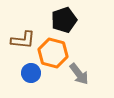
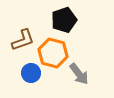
brown L-shape: rotated 25 degrees counterclockwise
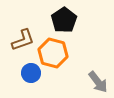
black pentagon: rotated 15 degrees counterclockwise
gray arrow: moved 19 px right, 8 px down
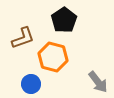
brown L-shape: moved 2 px up
orange hexagon: moved 4 px down
blue circle: moved 11 px down
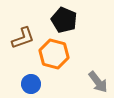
black pentagon: rotated 15 degrees counterclockwise
orange hexagon: moved 1 px right, 3 px up
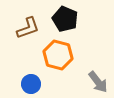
black pentagon: moved 1 px right, 1 px up
brown L-shape: moved 5 px right, 10 px up
orange hexagon: moved 4 px right, 1 px down
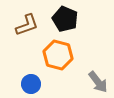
brown L-shape: moved 1 px left, 3 px up
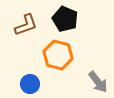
brown L-shape: moved 1 px left
blue circle: moved 1 px left
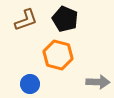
brown L-shape: moved 5 px up
gray arrow: rotated 50 degrees counterclockwise
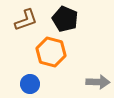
orange hexagon: moved 7 px left, 3 px up
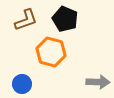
blue circle: moved 8 px left
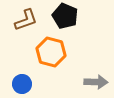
black pentagon: moved 3 px up
gray arrow: moved 2 px left
